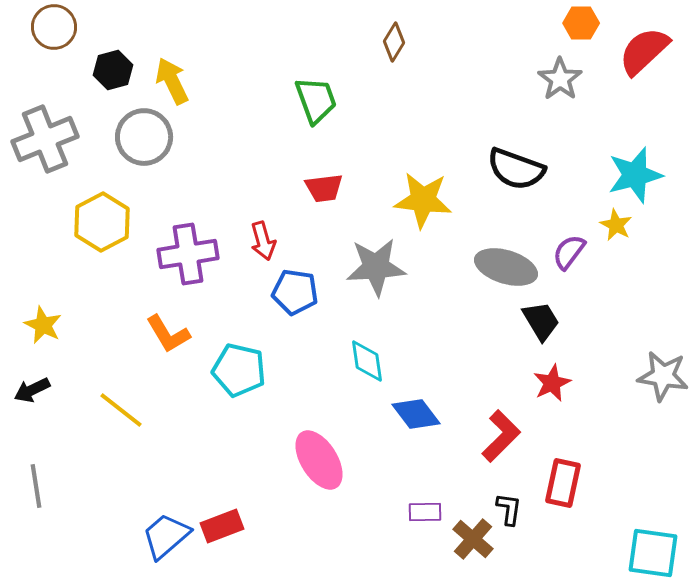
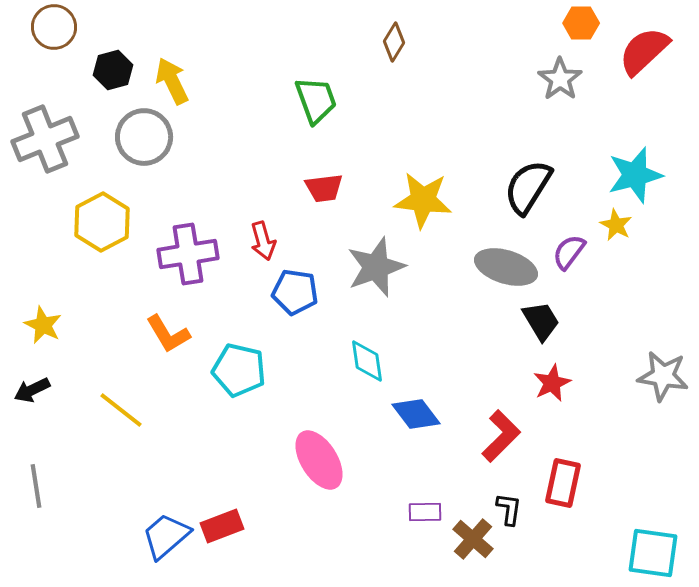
black semicircle at (516, 169): moved 12 px right, 18 px down; rotated 102 degrees clockwise
gray star at (376, 267): rotated 16 degrees counterclockwise
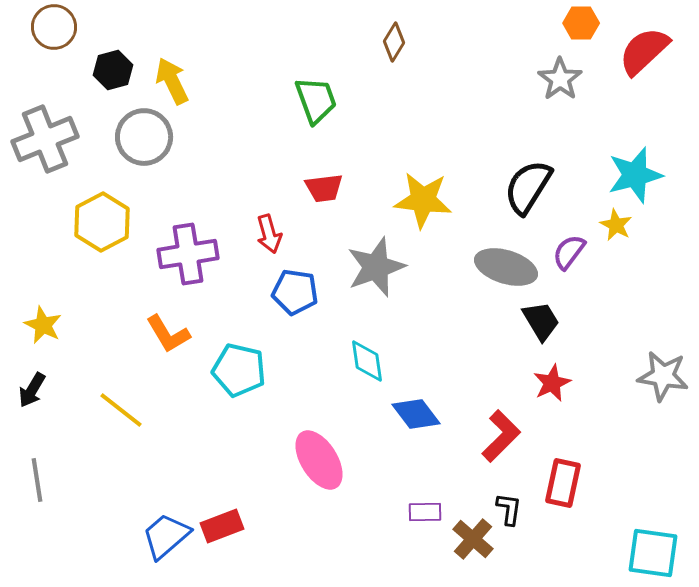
red arrow at (263, 241): moved 6 px right, 7 px up
black arrow at (32, 390): rotated 33 degrees counterclockwise
gray line at (36, 486): moved 1 px right, 6 px up
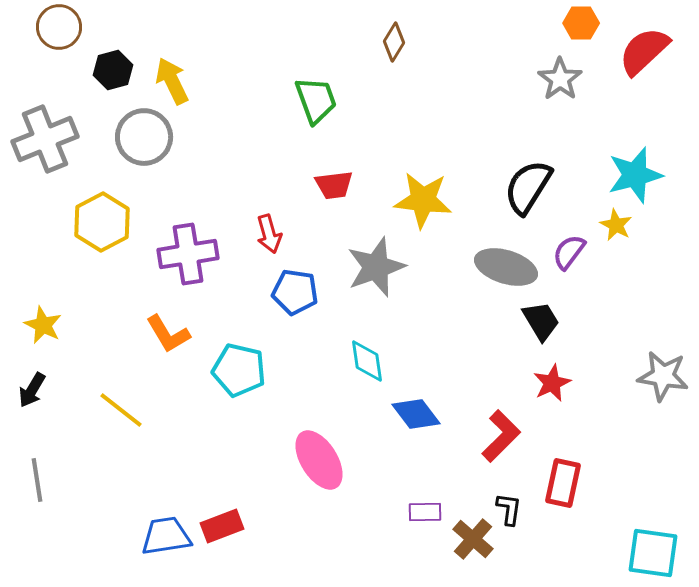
brown circle at (54, 27): moved 5 px right
red trapezoid at (324, 188): moved 10 px right, 3 px up
blue trapezoid at (166, 536): rotated 32 degrees clockwise
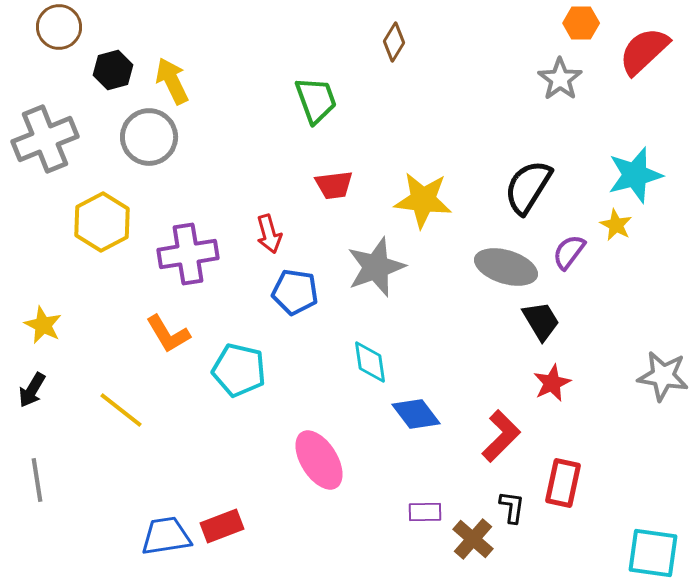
gray circle at (144, 137): moved 5 px right
cyan diamond at (367, 361): moved 3 px right, 1 px down
black L-shape at (509, 509): moved 3 px right, 2 px up
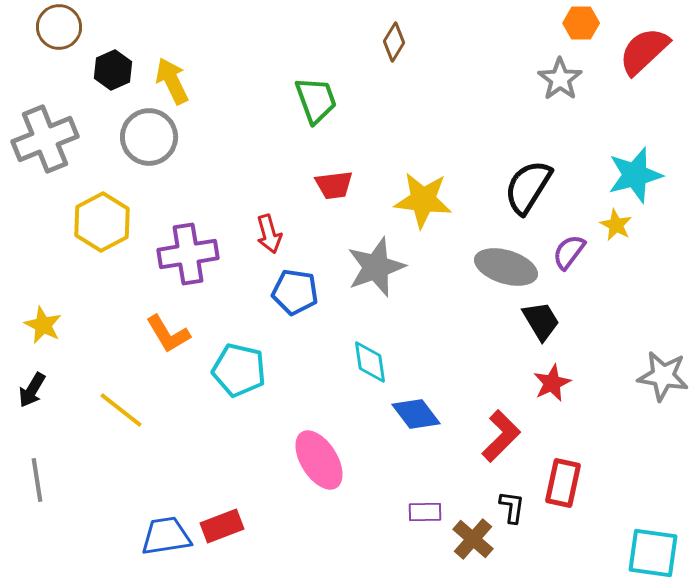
black hexagon at (113, 70): rotated 9 degrees counterclockwise
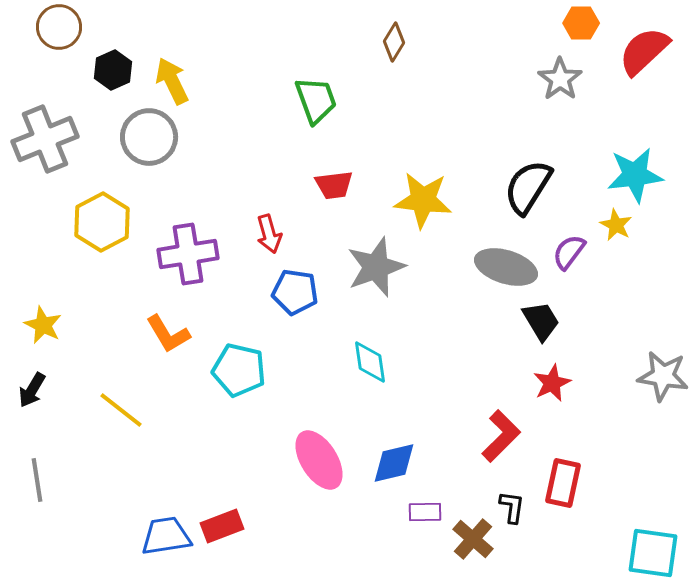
cyan star at (635, 175): rotated 8 degrees clockwise
blue diamond at (416, 414): moved 22 px left, 49 px down; rotated 66 degrees counterclockwise
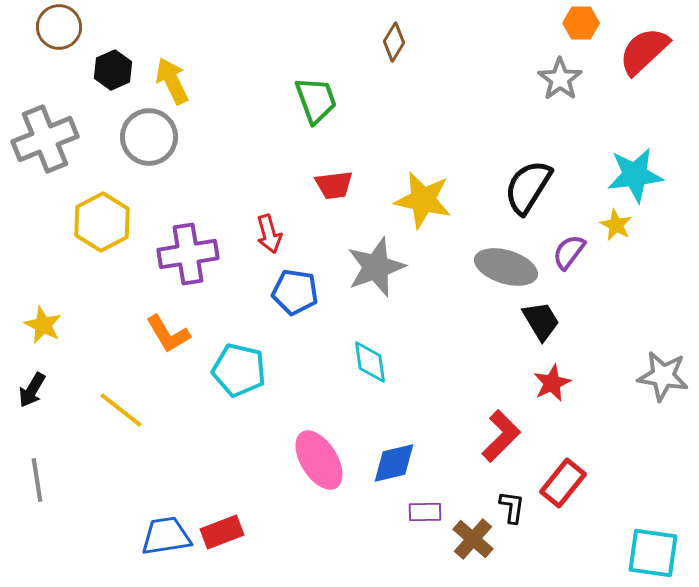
yellow star at (423, 200): rotated 6 degrees clockwise
red rectangle at (563, 483): rotated 27 degrees clockwise
red rectangle at (222, 526): moved 6 px down
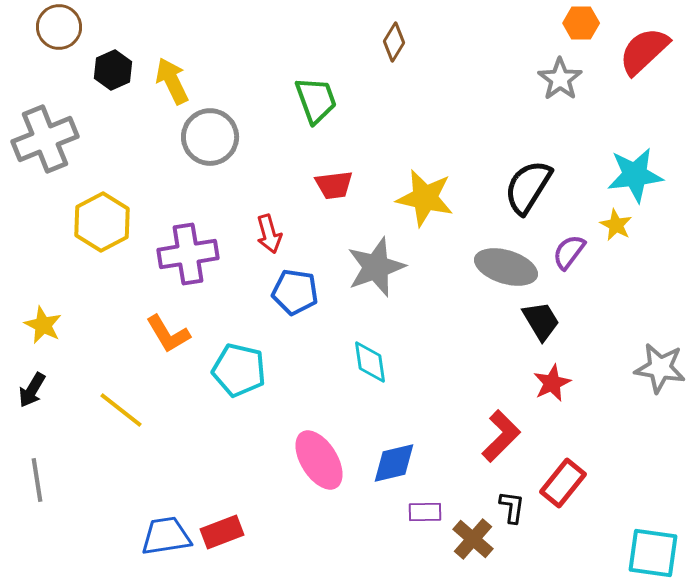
gray circle at (149, 137): moved 61 px right
yellow star at (423, 200): moved 2 px right, 2 px up
gray star at (663, 376): moved 3 px left, 8 px up
